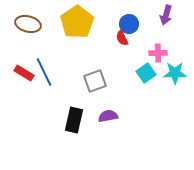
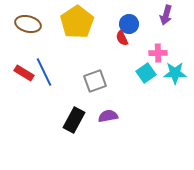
black rectangle: rotated 15 degrees clockwise
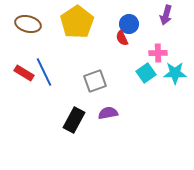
purple semicircle: moved 3 px up
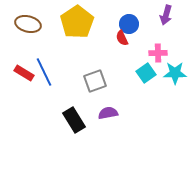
black rectangle: rotated 60 degrees counterclockwise
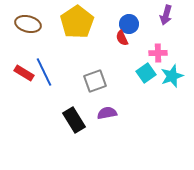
cyan star: moved 3 px left, 3 px down; rotated 20 degrees counterclockwise
purple semicircle: moved 1 px left
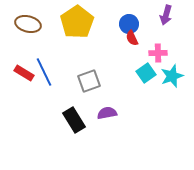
red semicircle: moved 10 px right
gray square: moved 6 px left
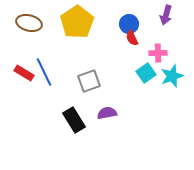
brown ellipse: moved 1 px right, 1 px up
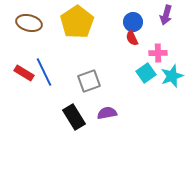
blue circle: moved 4 px right, 2 px up
black rectangle: moved 3 px up
